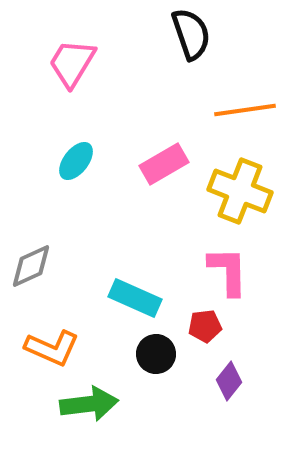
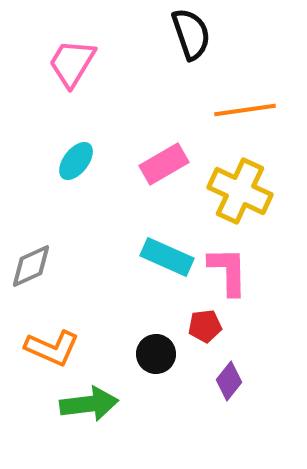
yellow cross: rotated 4 degrees clockwise
cyan rectangle: moved 32 px right, 41 px up
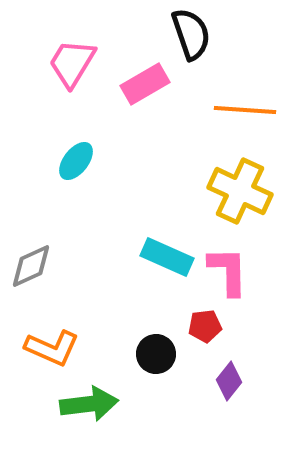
orange line: rotated 12 degrees clockwise
pink rectangle: moved 19 px left, 80 px up
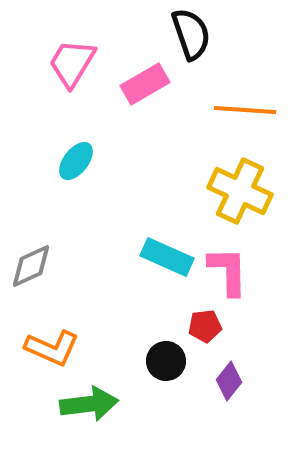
black circle: moved 10 px right, 7 px down
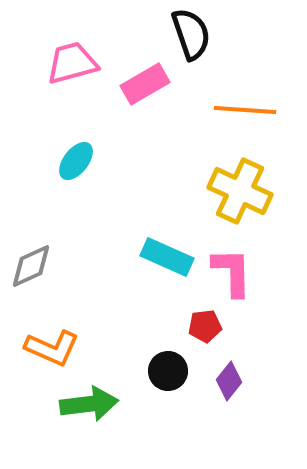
pink trapezoid: rotated 44 degrees clockwise
pink L-shape: moved 4 px right, 1 px down
black circle: moved 2 px right, 10 px down
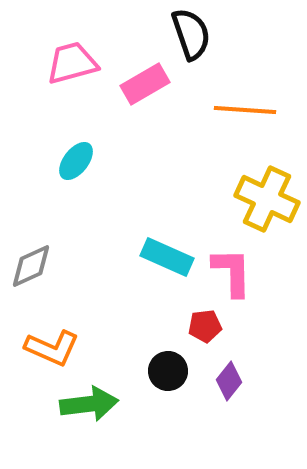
yellow cross: moved 27 px right, 8 px down
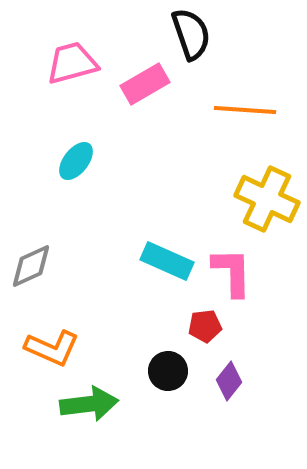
cyan rectangle: moved 4 px down
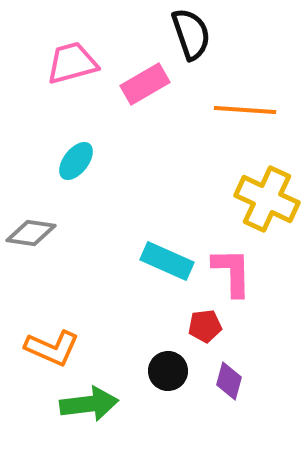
gray diamond: moved 33 px up; rotated 33 degrees clockwise
purple diamond: rotated 24 degrees counterclockwise
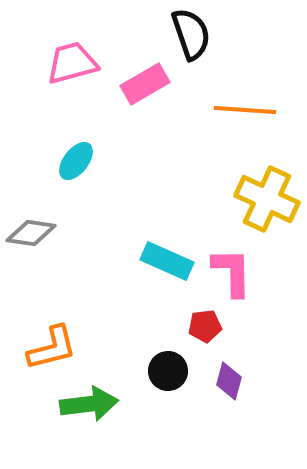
orange L-shape: rotated 38 degrees counterclockwise
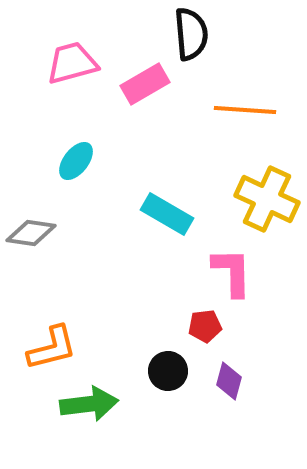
black semicircle: rotated 14 degrees clockwise
cyan rectangle: moved 47 px up; rotated 6 degrees clockwise
